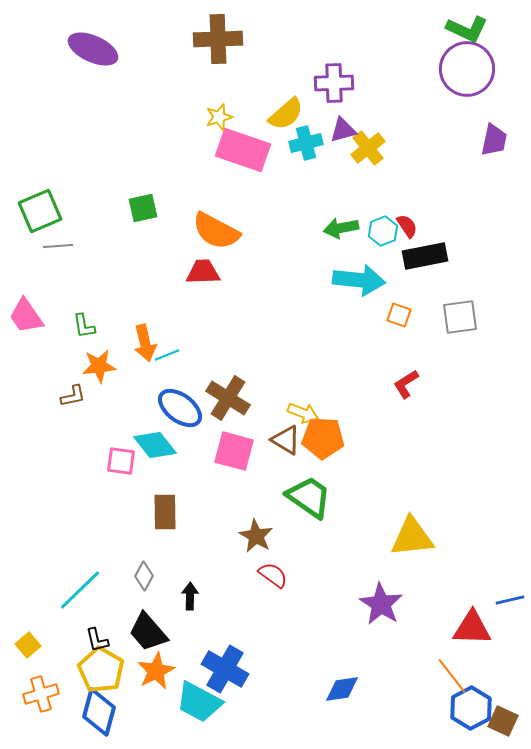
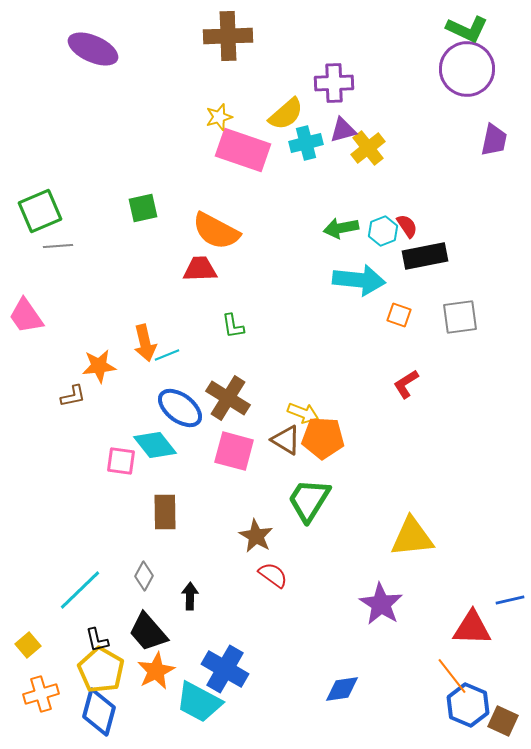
brown cross at (218, 39): moved 10 px right, 3 px up
red trapezoid at (203, 272): moved 3 px left, 3 px up
green L-shape at (84, 326): moved 149 px right
green trapezoid at (309, 497): moved 3 px down; rotated 93 degrees counterclockwise
blue hexagon at (471, 708): moved 3 px left, 3 px up; rotated 9 degrees counterclockwise
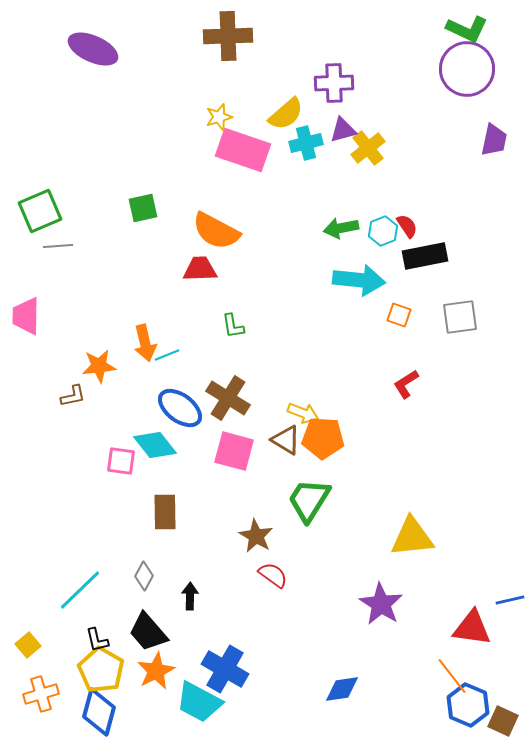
pink trapezoid at (26, 316): rotated 36 degrees clockwise
red triangle at (472, 628): rotated 6 degrees clockwise
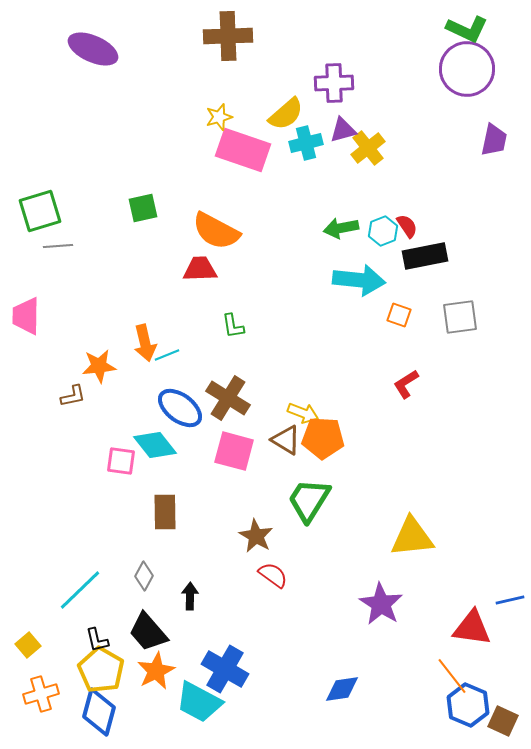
green square at (40, 211): rotated 6 degrees clockwise
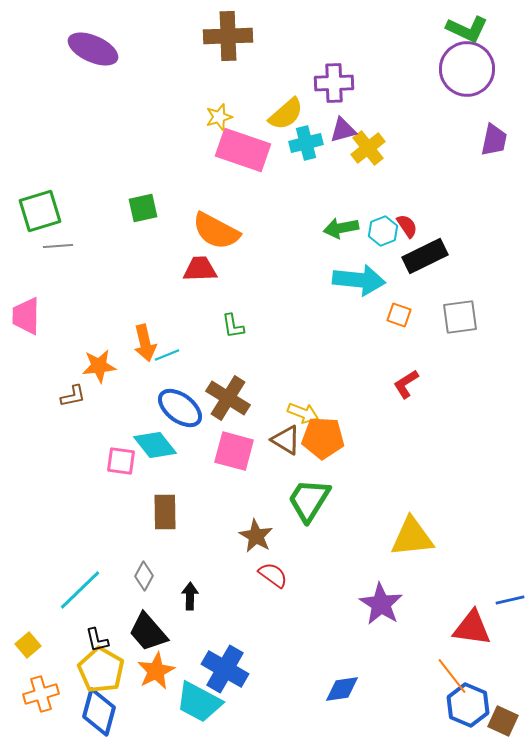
black rectangle at (425, 256): rotated 15 degrees counterclockwise
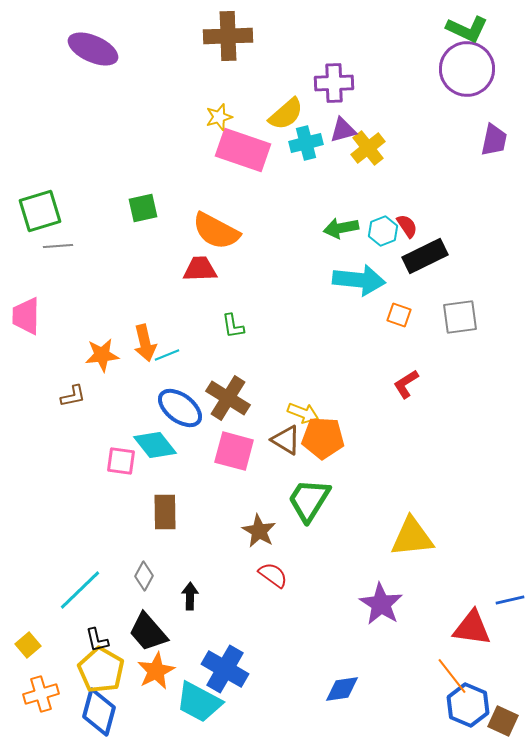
orange star at (99, 366): moved 3 px right, 11 px up
brown star at (256, 536): moved 3 px right, 5 px up
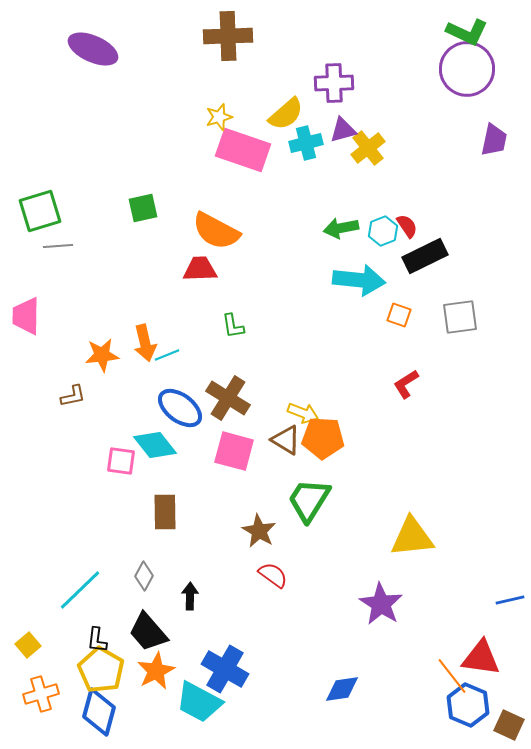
green L-shape at (467, 29): moved 3 px down
red triangle at (472, 628): moved 9 px right, 30 px down
black L-shape at (97, 640): rotated 20 degrees clockwise
brown square at (503, 721): moved 6 px right, 4 px down
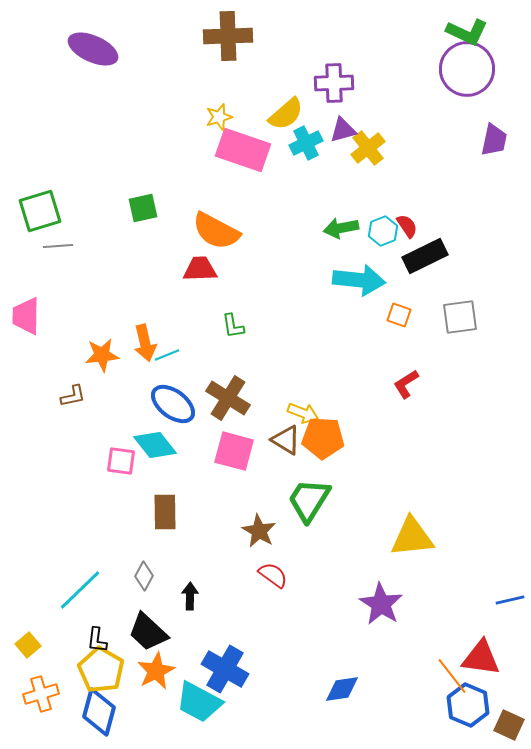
cyan cross at (306, 143): rotated 12 degrees counterclockwise
blue ellipse at (180, 408): moved 7 px left, 4 px up
black trapezoid at (148, 632): rotated 6 degrees counterclockwise
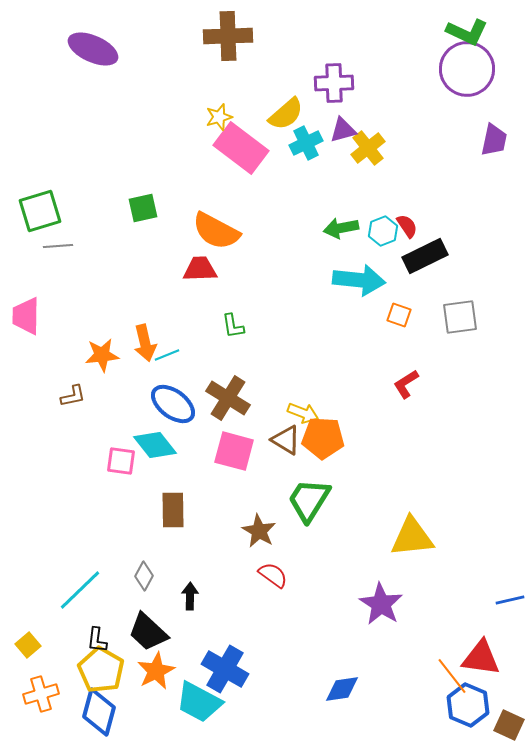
pink rectangle at (243, 150): moved 2 px left, 2 px up; rotated 18 degrees clockwise
brown rectangle at (165, 512): moved 8 px right, 2 px up
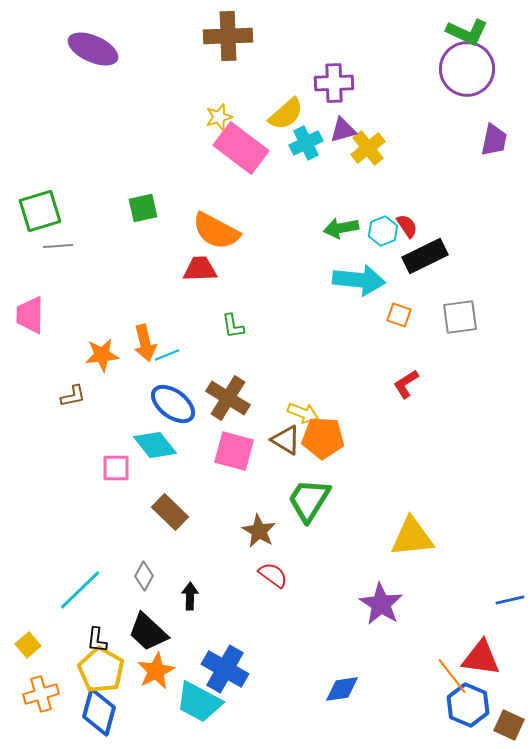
pink trapezoid at (26, 316): moved 4 px right, 1 px up
pink square at (121, 461): moved 5 px left, 7 px down; rotated 8 degrees counterclockwise
brown rectangle at (173, 510): moved 3 px left, 2 px down; rotated 45 degrees counterclockwise
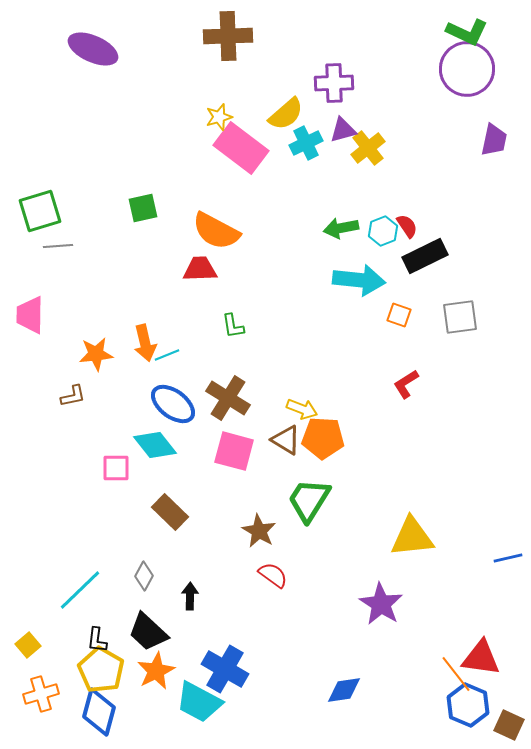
orange star at (102, 355): moved 6 px left, 1 px up
yellow arrow at (303, 413): moved 1 px left, 4 px up
blue line at (510, 600): moved 2 px left, 42 px up
orange line at (452, 676): moved 4 px right, 2 px up
blue diamond at (342, 689): moved 2 px right, 1 px down
